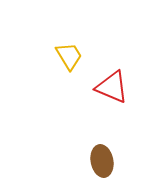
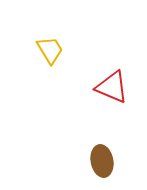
yellow trapezoid: moved 19 px left, 6 px up
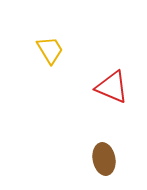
brown ellipse: moved 2 px right, 2 px up
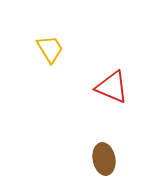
yellow trapezoid: moved 1 px up
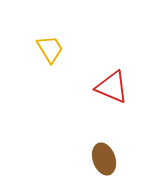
brown ellipse: rotated 8 degrees counterclockwise
